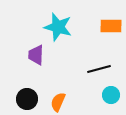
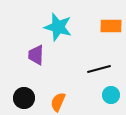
black circle: moved 3 px left, 1 px up
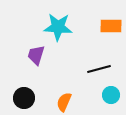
cyan star: rotated 12 degrees counterclockwise
purple trapezoid: rotated 15 degrees clockwise
orange semicircle: moved 6 px right
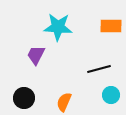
purple trapezoid: rotated 10 degrees clockwise
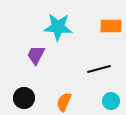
cyan circle: moved 6 px down
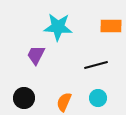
black line: moved 3 px left, 4 px up
cyan circle: moved 13 px left, 3 px up
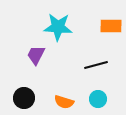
cyan circle: moved 1 px down
orange semicircle: rotated 96 degrees counterclockwise
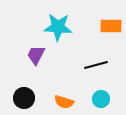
cyan circle: moved 3 px right
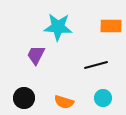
cyan circle: moved 2 px right, 1 px up
